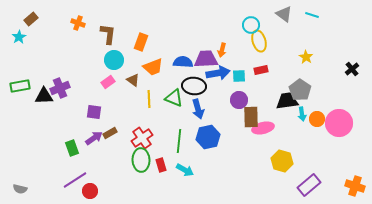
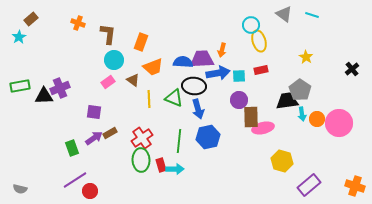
purple trapezoid at (206, 59): moved 4 px left
cyan arrow at (185, 170): moved 10 px left, 1 px up; rotated 30 degrees counterclockwise
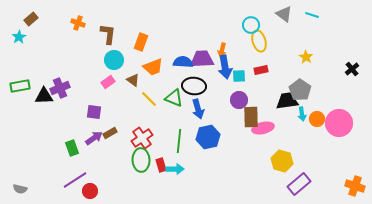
blue arrow at (218, 73): moved 7 px right, 6 px up; rotated 90 degrees clockwise
yellow line at (149, 99): rotated 42 degrees counterclockwise
purple rectangle at (309, 185): moved 10 px left, 1 px up
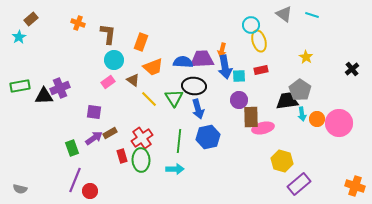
green triangle at (174, 98): rotated 36 degrees clockwise
red rectangle at (161, 165): moved 39 px left, 9 px up
purple line at (75, 180): rotated 35 degrees counterclockwise
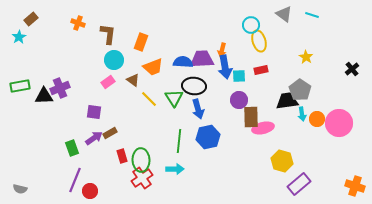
red cross at (142, 138): moved 40 px down
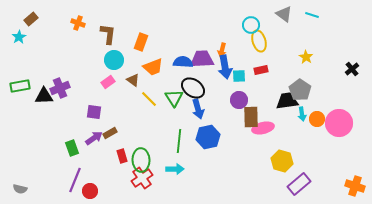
black ellipse at (194, 86): moved 1 px left, 2 px down; rotated 30 degrees clockwise
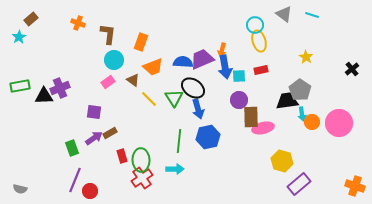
cyan circle at (251, 25): moved 4 px right
purple trapezoid at (202, 59): rotated 20 degrees counterclockwise
orange circle at (317, 119): moved 5 px left, 3 px down
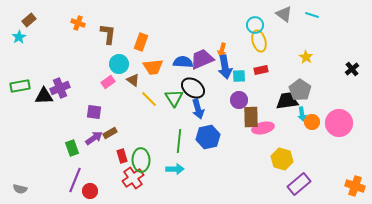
brown rectangle at (31, 19): moved 2 px left, 1 px down
cyan circle at (114, 60): moved 5 px right, 4 px down
orange trapezoid at (153, 67): rotated 15 degrees clockwise
yellow hexagon at (282, 161): moved 2 px up
red cross at (142, 178): moved 9 px left
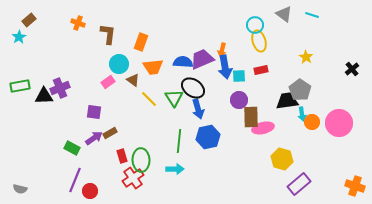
green rectangle at (72, 148): rotated 42 degrees counterclockwise
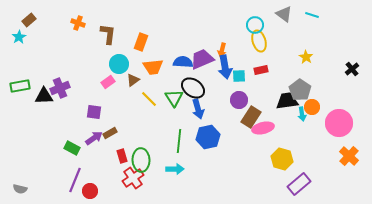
brown triangle at (133, 80): rotated 48 degrees clockwise
brown rectangle at (251, 117): rotated 35 degrees clockwise
orange circle at (312, 122): moved 15 px up
orange cross at (355, 186): moved 6 px left, 30 px up; rotated 24 degrees clockwise
